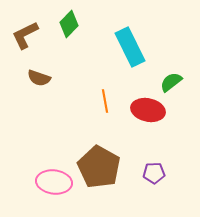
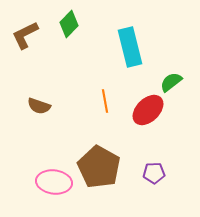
cyan rectangle: rotated 12 degrees clockwise
brown semicircle: moved 28 px down
red ellipse: rotated 56 degrees counterclockwise
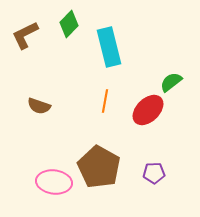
cyan rectangle: moved 21 px left
orange line: rotated 20 degrees clockwise
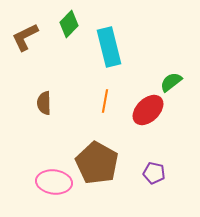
brown L-shape: moved 2 px down
brown semicircle: moved 5 px right, 3 px up; rotated 70 degrees clockwise
brown pentagon: moved 2 px left, 4 px up
purple pentagon: rotated 15 degrees clockwise
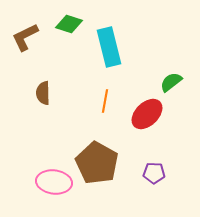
green diamond: rotated 64 degrees clockwise
brown semicircle: moved 1 px left, 10 px up
red ellipse: moved 1 px left, 4 px down
purple pentagon: rotated 10 degrees counterclockwise
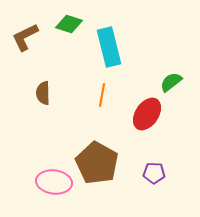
orange line: moved 3 px left, 6 px up
red ellipse: rotated 12 degrees counterclockwise
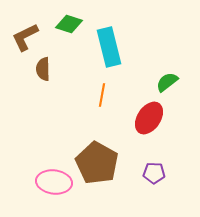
green semicircle: moved 4 px left
brown semicircle: moved 24 px up
red ellipse: moved 2 px right, 4 px down
